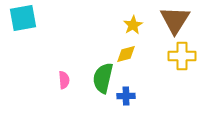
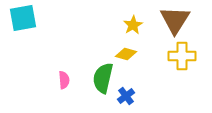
yellow diamond: rotated 30 degrees clockwise
blue cross: rotated 36 degrees counterclockwise
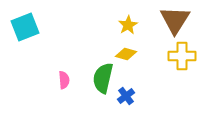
cyan square: moved 2 px right, 9 px down; rotated 12 degrees counterclockwise
yellow star: moved 5 px left
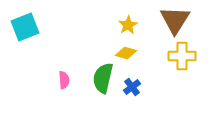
yellow diamond: moved 1 px up
blue cross: moved 6 px right, 9 px up
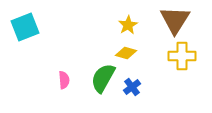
green semicircle: rotated 16 degrees clockwise
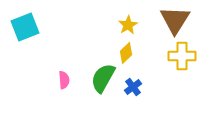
yellow diamond: rotated 60 degrees counterclockwise
blue cross: moved 1 px right
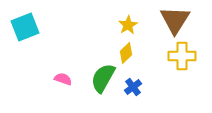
pink semicircle: moved 1 px left, 1 px up; rotated 66 degrees counterclockwise
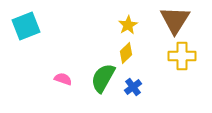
cyan square: moved 1 px right, 1 px up
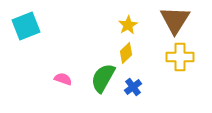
yellow cross: moved 2 px left, 1 px down
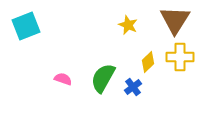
yellow star: rotated 18 degrees counterclockwise
yellow diamond: moved 22 px right, 9 px down
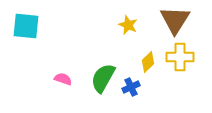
cyan square: rotated 28 degrees clockwise
blue cross: moved 2 px left; rotated 12 degrees clockwise
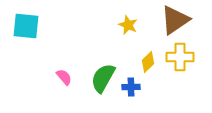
brown triangle: rotated 24 degrees clockwise
pink semicircle: moved 1 px right, 2 px up; rotated 30 degrees clockwise
blue cross: rotated 24 degrees clockwise
